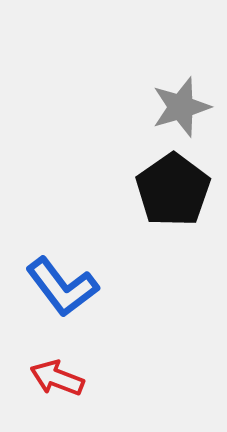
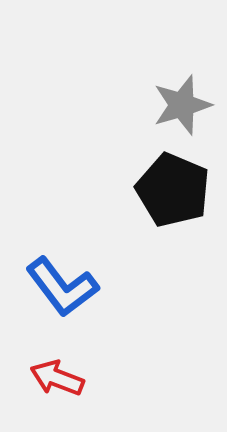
gray star: moved 1 px right, 2 px up
black pentagon: rotated 14 degrees counterclockwise
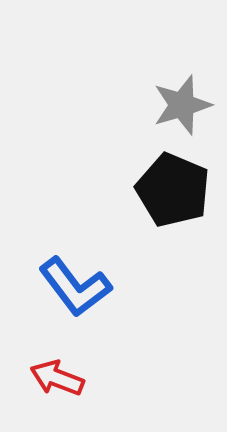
blue L-shape: moved 13 px right
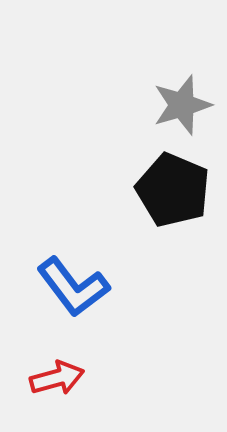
blue L-shape: moved 2 px left
red arrow: rotated 144 degrees clockwise
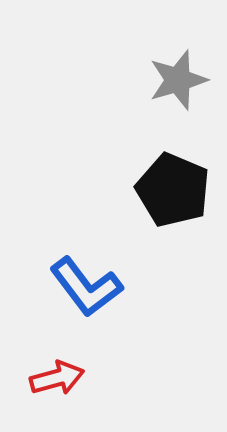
gray star: moved 4 px left, 25 px up
blue L-shape: moved 13 px right
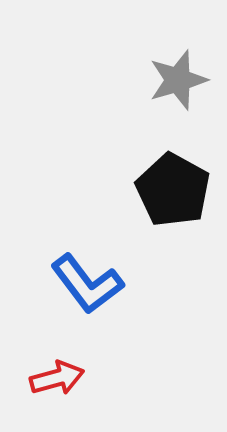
black pentagon: rotated 6 degrees clockwise
blue L-shape: moved 1 px right, 3 px up
